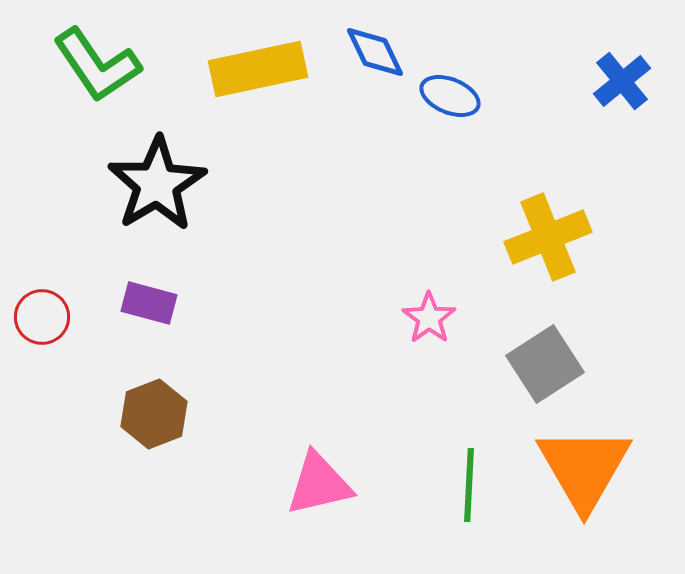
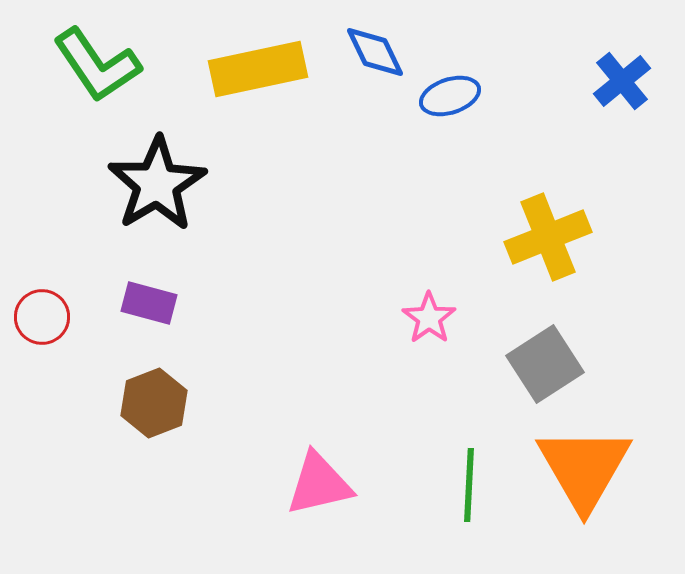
blue ellipse: rotated 40 degrees counterclockwise
brown hexagon: moved 11 px up
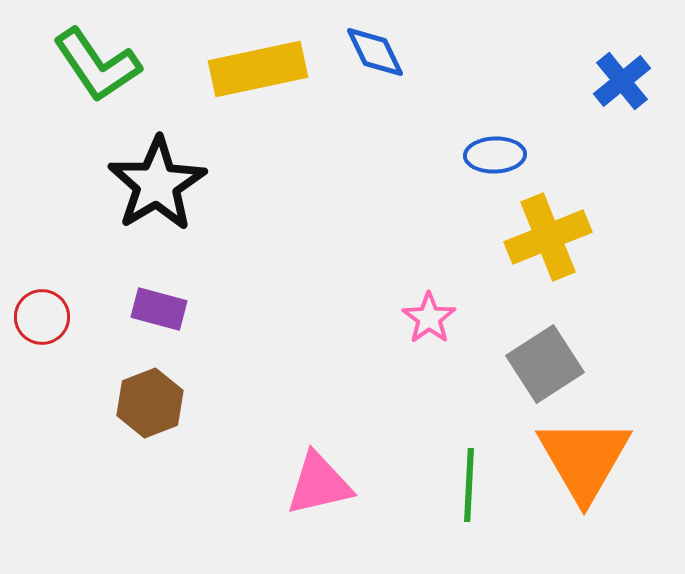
blue ellipse: moved 45 px right, 59 px down; rotated 16 degrees clockwise
purple rectangle: moved 10 px right, 6 px down
brown hexagon: moved 4 px left
orange triangle: moved 9 px up
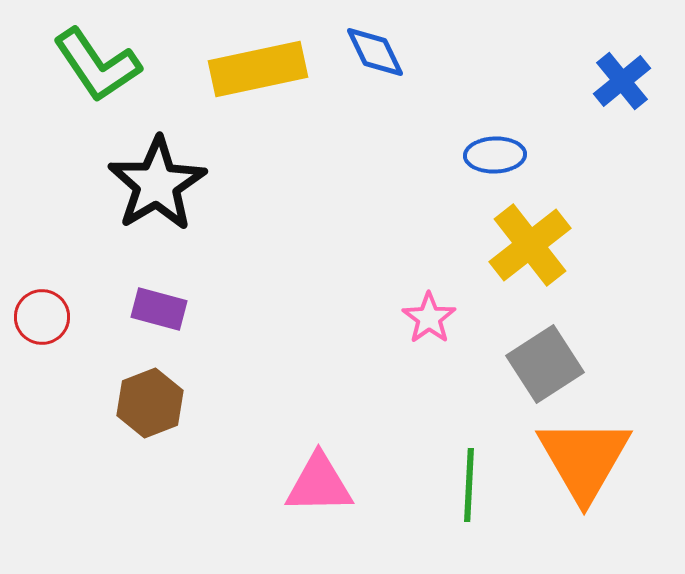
yellow cross: moved 18 px left, 8 px down; rotated 16 degrees counterclockwise
pink triangle: rotated 12 degrees clockwise
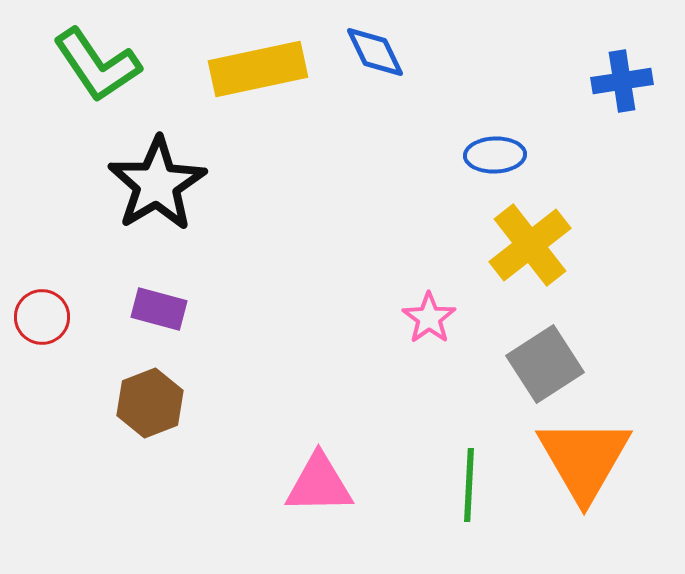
blue cross: rotated 30 degrees clockwise
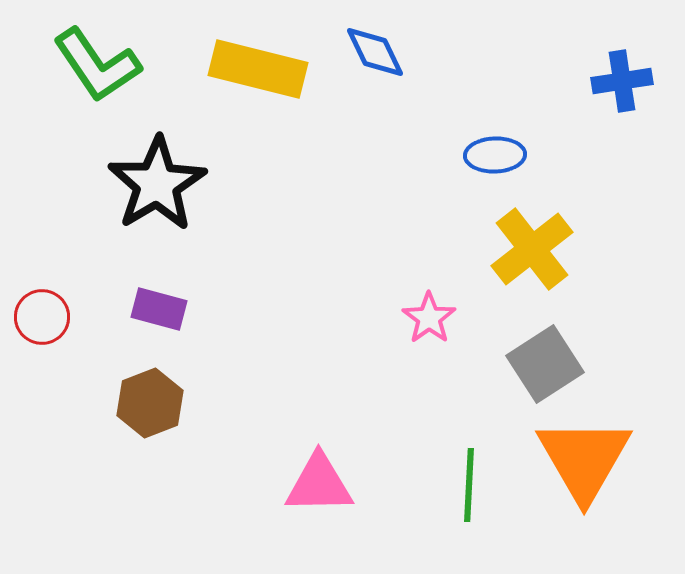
yellow rectangle: rotated 26 degrees clockwise
yellow cross: moved 2 px right, 4 px down
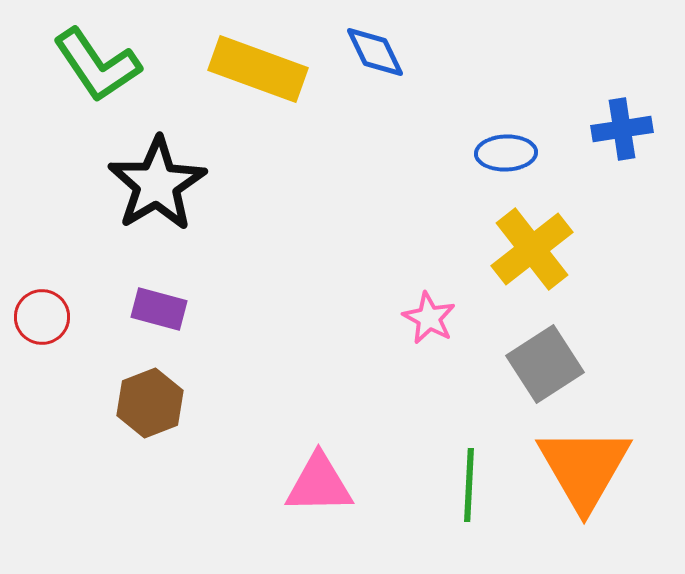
yellow rectangle: rotated 6 degrees clockwise
blue cross: moved 48 px down
blue ellipse: moved 11 px right, 2 px up
pink star: rotated 8 degrees counterclockwise
orange triangle: moved 9 px down
